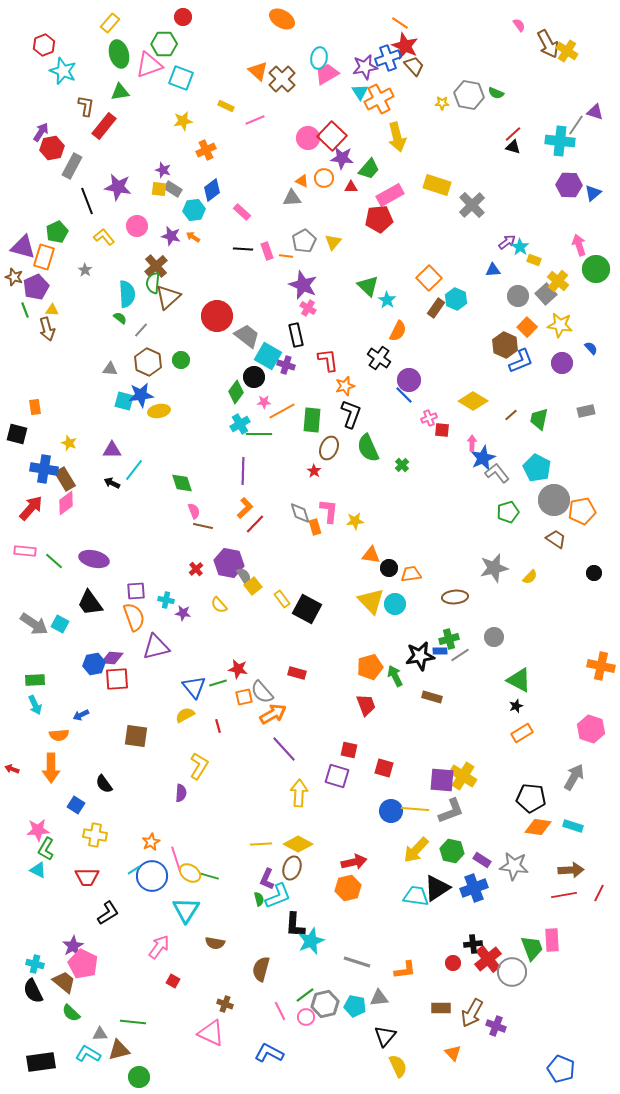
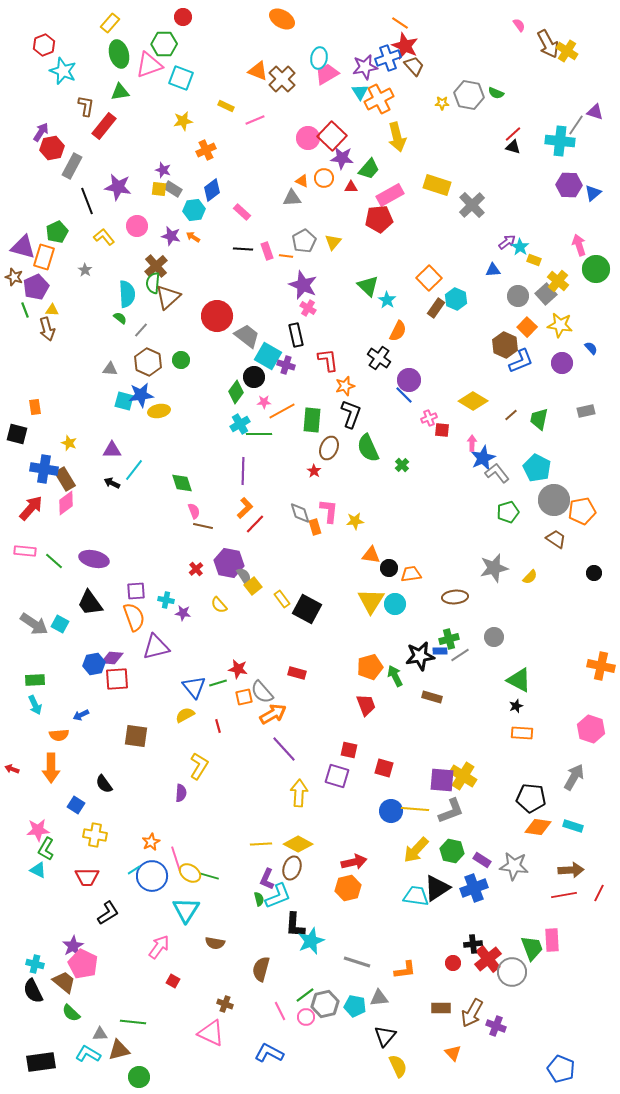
orange triangle at (258, 71): rotated 20 degrees counterclockwise
yellow triangle at (371, 601): rotated 16 degrees clockwise
orange rectangle at (522, 733): rotated 35 degrees clockwise
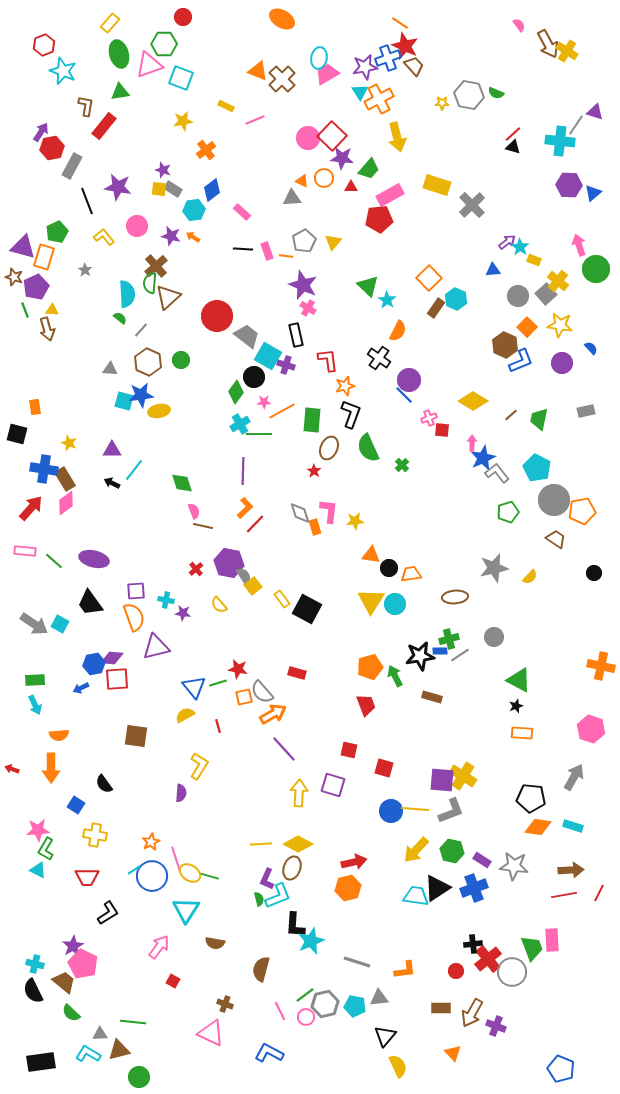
orange cross at (206, 150): rotated 12 degrees counterclockwise
green semicircle at (153, 283): moved 3 px left
blue arrow at (81, 715): moved 27 px up
purple square at (337, 776): moved 4 px left, 9 px down
red circle at (453, 963): moved 3 px right, 8 px down
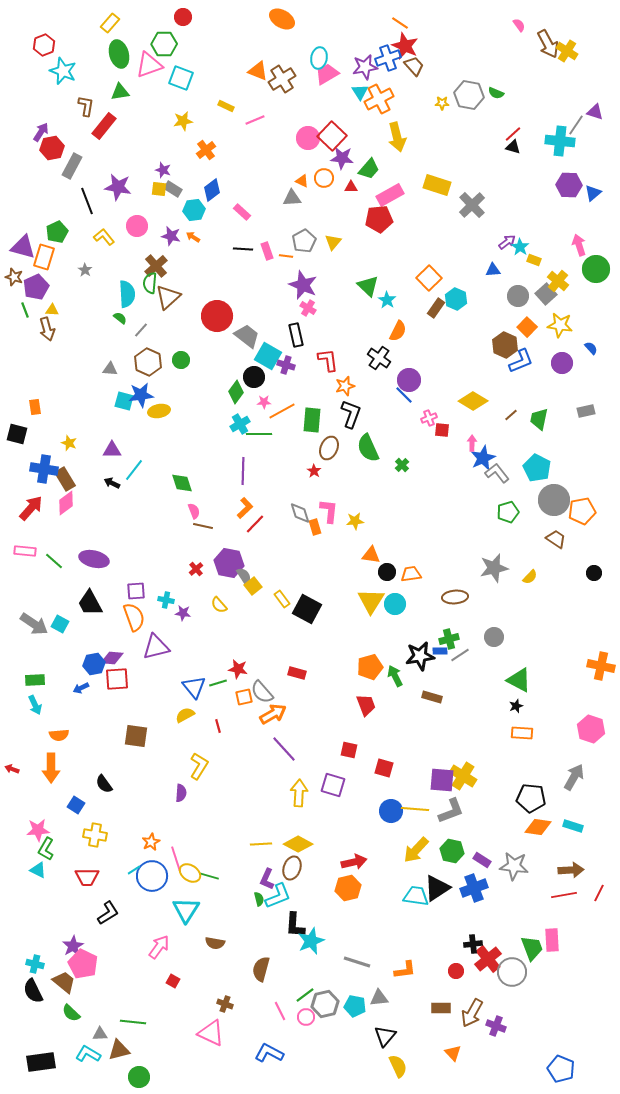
brown cross at (282, 79): rotated 12 degrees clockwise
black circle at (389, 568): moved 2 px left, 4 px down
black trapezoid at (90, 603): rotated 8 degrees clockwise
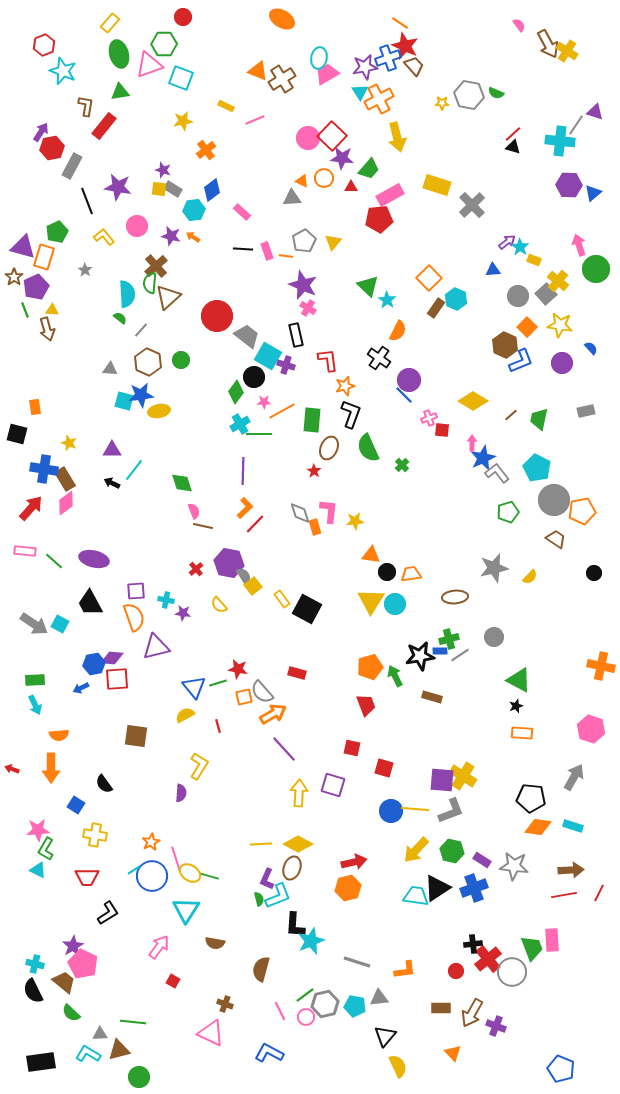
brown star at (14, 277): rotated 18 degrees clockwise
red square at (349, 750): moved 3 px right, 2 px up
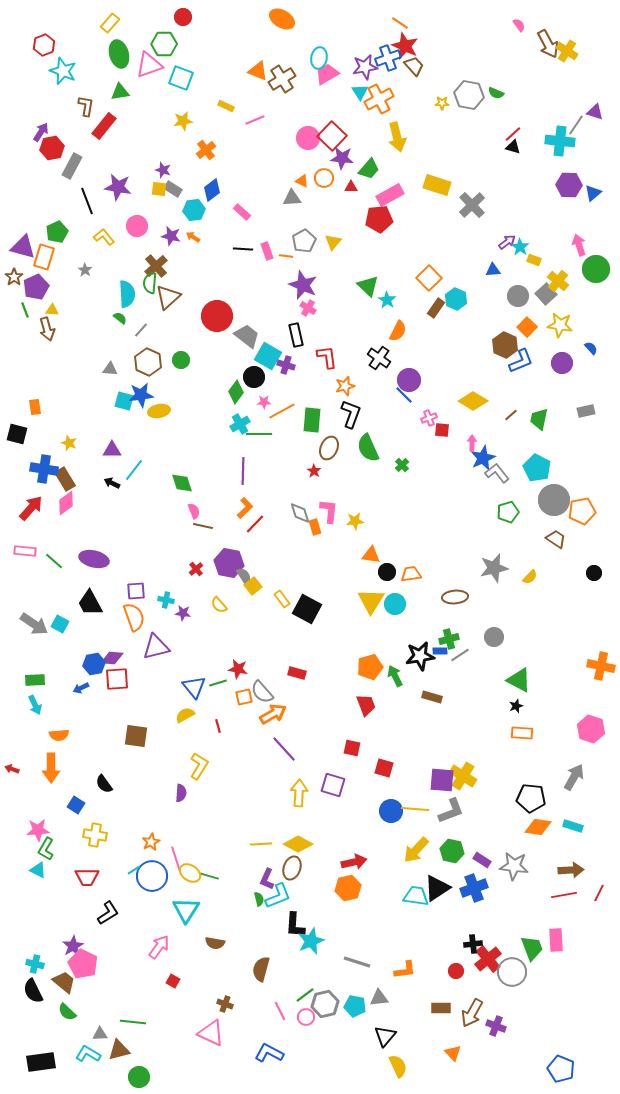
red L-shape at (328, 360): moved 1 px left, 3 px up
pink rectangle at (552, 940): moved 4 px right
green semicircle at (71, 1013): moved 4 px left, 1 px up
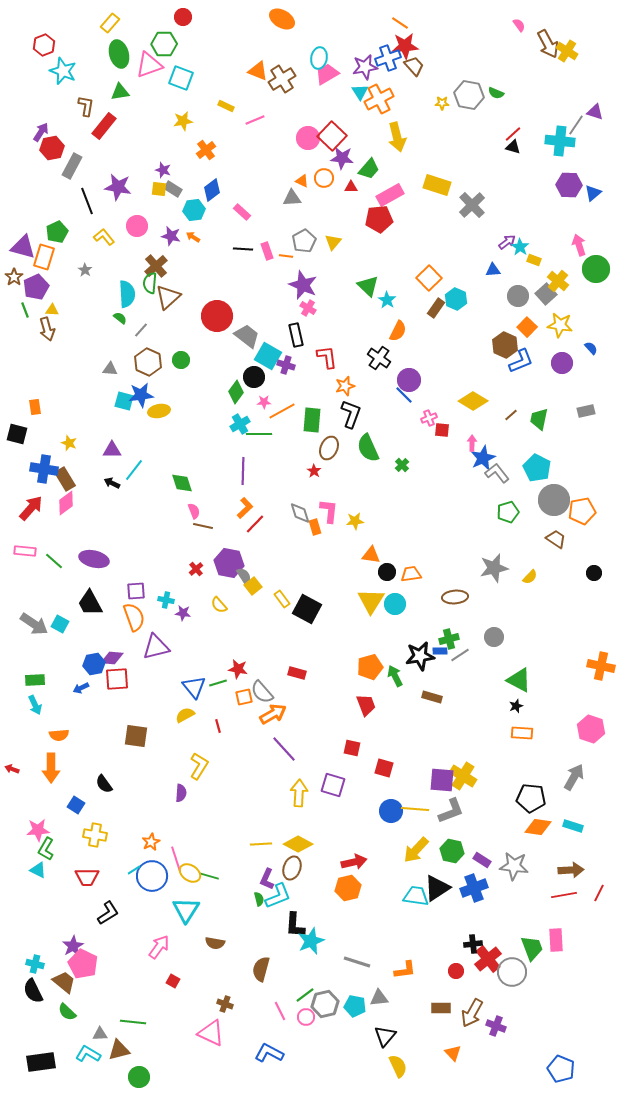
red star at (405, 46): rotated 28 degrees counterclockwise
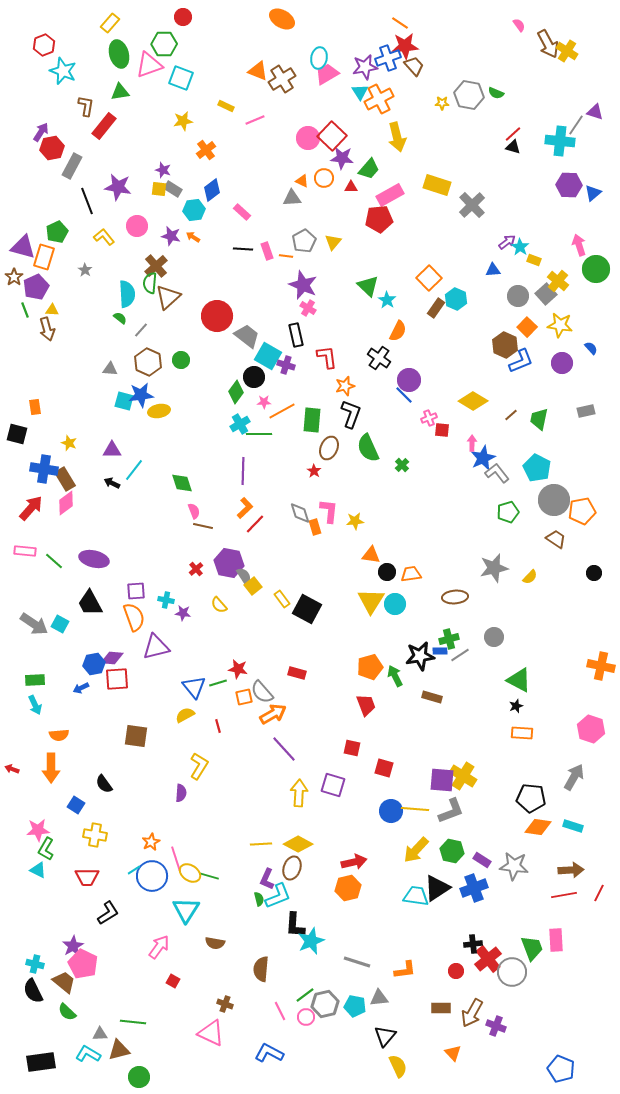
brown semicircle at (261, 969): rotated 10 degrees counterclockwise
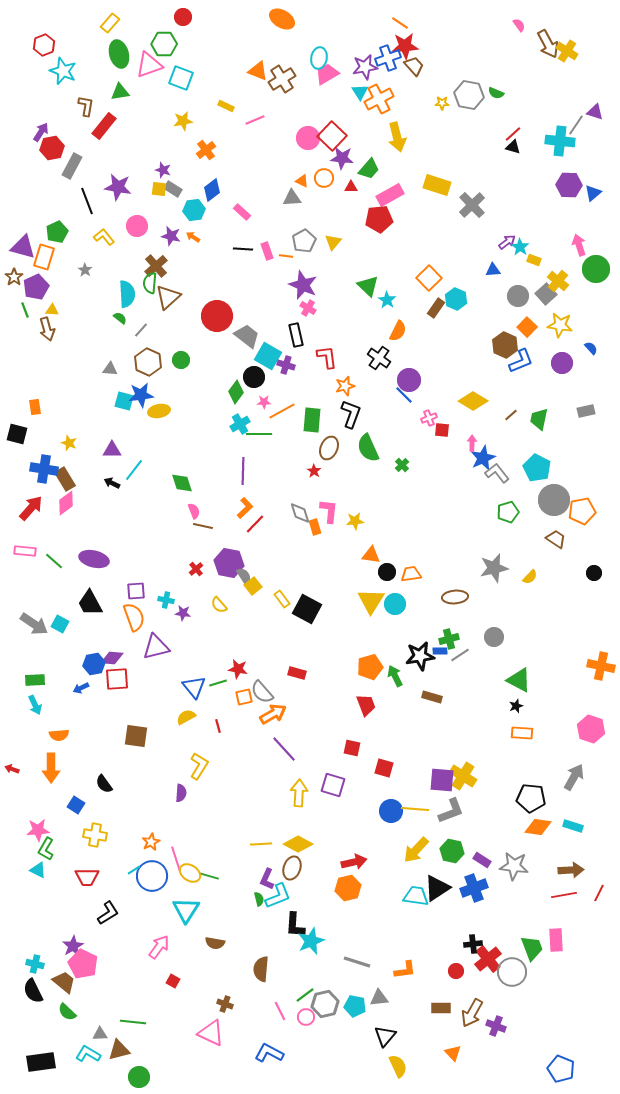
yellow semicircle at (185, 715): moved 1 px right, 2 px down
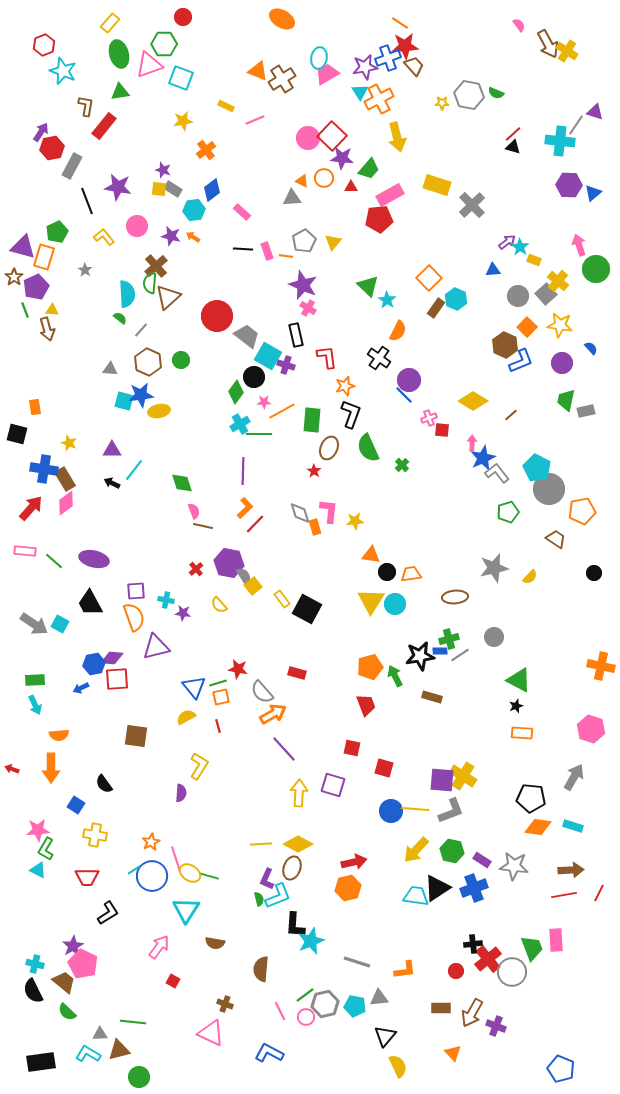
green trapezoid at (539, 419): moved 27 px right, 19 px up
gray circle at (554, 500): moved 5 px left, 11 px up
orange square at (244, 697): moved 23 px left
